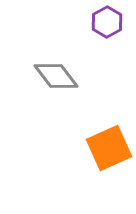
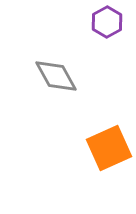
gray diamond: rotated 9 degrees clockwise
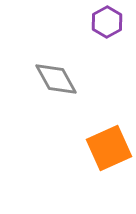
gray diamond: moved 3 px down
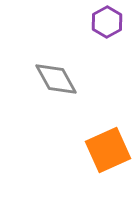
orange square: moved 1 px left, 2 px down
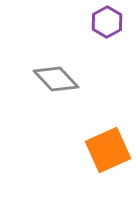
gray diamond: rotated 15 degrees counterclockwise
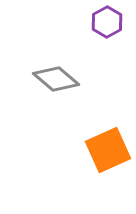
gray diamond: rotated 6 degrees counterclockwise
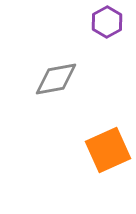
gray diamond: rotated 51 degrees counterclockwise
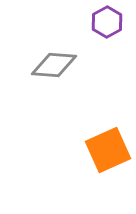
gray diamond: moved 2 px left, 14 px up; rotated 15 degrees clockwise
